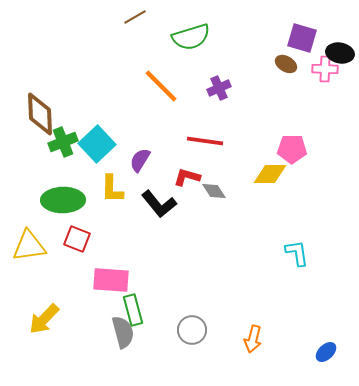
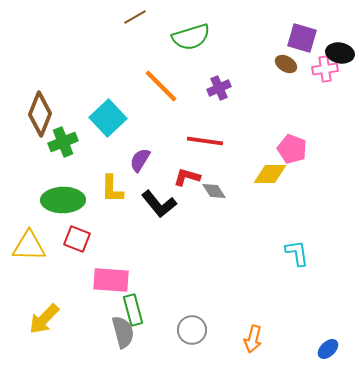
pink cross: rotated 10 degrees counterclockwise
brown diamond: rotated 24 degrees clockwise
cyan square: moved 11 px right, 26 px up
pink pentagon: rotated 20 degrees clockwise
yellow triangle: rotated 9 degrees clockwise
blue ellipse: moved 2 px right, 3 px up
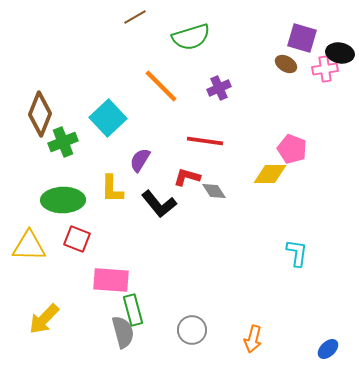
cyan L-shape: rotated 16 degrees clockwise
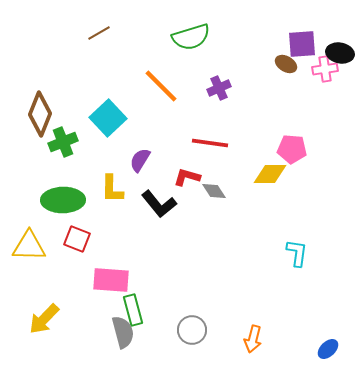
brown line: moved 36 px left, 16 px down
purple square: moved 6 px down; rotated 20 degrees counterclockwise
red line: moved 5 px right, 2 px down
pink pentagon: rotated 16 degrees counterclockwise
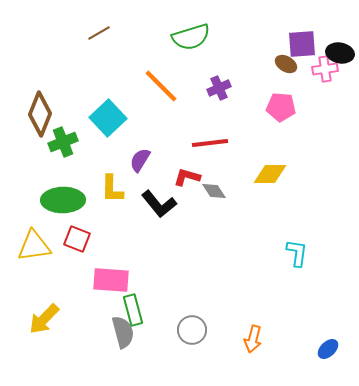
red line: rotated 15 degrees counterclockwise
pink pentagon: moved 11 px left, 42 px up
yellow triangle: moved 5 px right; rotated 9 degrees counterclockwise
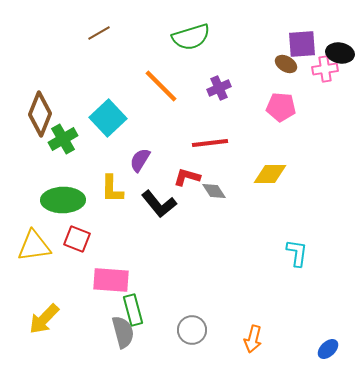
green cross: moved 3 px up; rotated 8 degrees counterclockwise
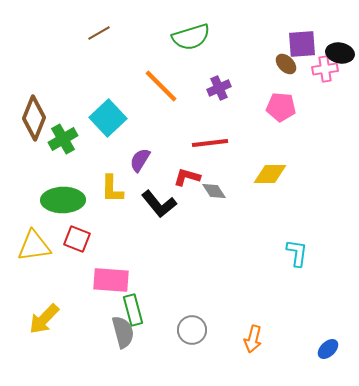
brown ellipse: rotated 15 degrees clockwise
brown diamond: moved 6 px left, 4 px down
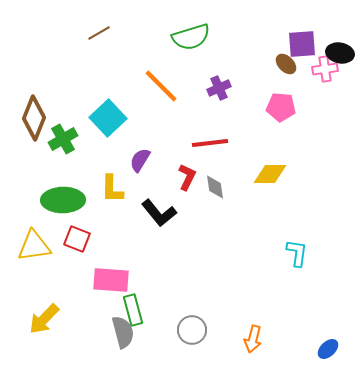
red L-shape: rotated 100 degrees clockwise
gray diamond: moved 1 px right, 4 px up; rotated 25 degrees clockwise
black L-shape: moved 9 px down
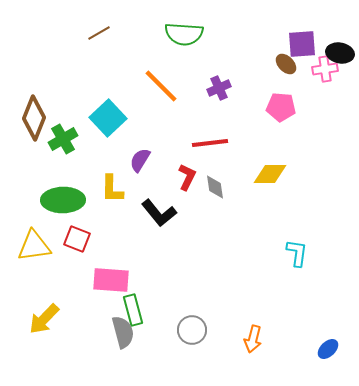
green semicircle: moved 7 px left, 3 px up; rotated 21 degrees clockwise
